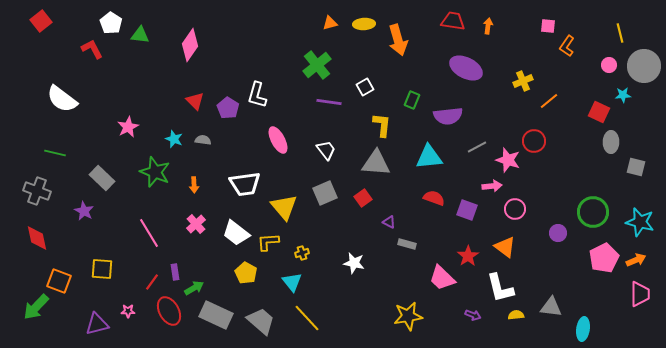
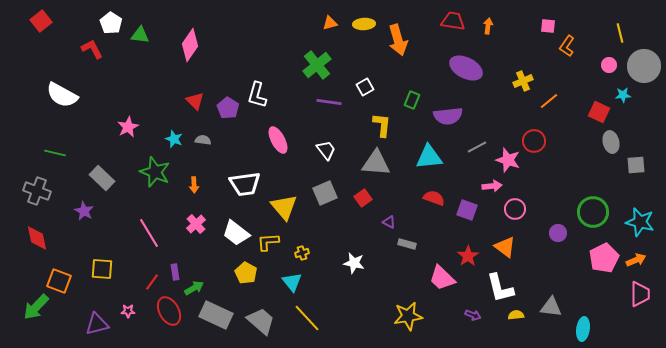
white semicircle at (62, 99): moved 4 px up; rotated 8 degrees counterclockwise
gray ellipse at (611, 142): rotated 15 degrees counterclockwise
gray square at (636, 167): moved 2 px up; rotated 18 degrees counterclockwise
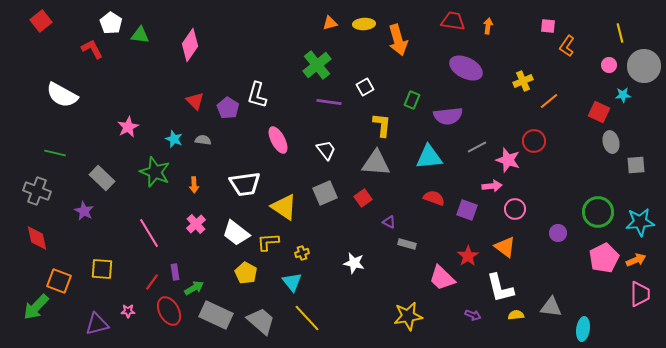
yellow triangle at (284, 207): rotated 16 degrees counterclockwise
green circle at (593, 212): moved 5 px right
cyan star at (640, 222): rotated 20 degrees counterclockwise
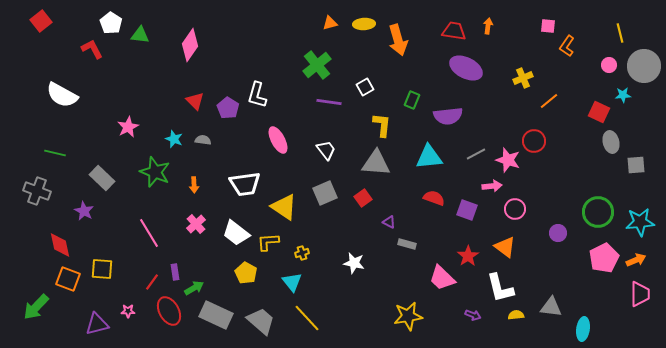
red trapezoid at (453, 21): moved 1 px right, 10 px down
yellow cross at (523, 81): moved 3 px up
gray line at (477, 147): moved 1 px left, 7 px down
red diamond at (37, 238): moved 23 px right, 7 px down
orange square at (59, 281): moved 9 px right, 2 px up
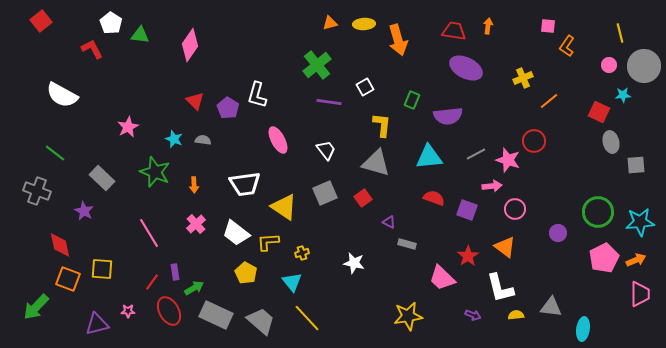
green line at (55, 153): rotated 25 degrees clockwise
gray triangle at (376, 163): rotated 12 degrees clockwise
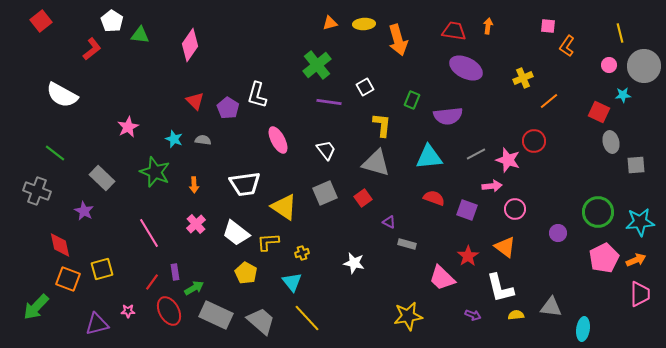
white pentagon at (111, 23): moved 1 px right, 2 px up
red L-shape at (92, 49): rotated 80 degrees clockwise
yellow square at (102, 269): rotated 20 degrees counterclockwise
